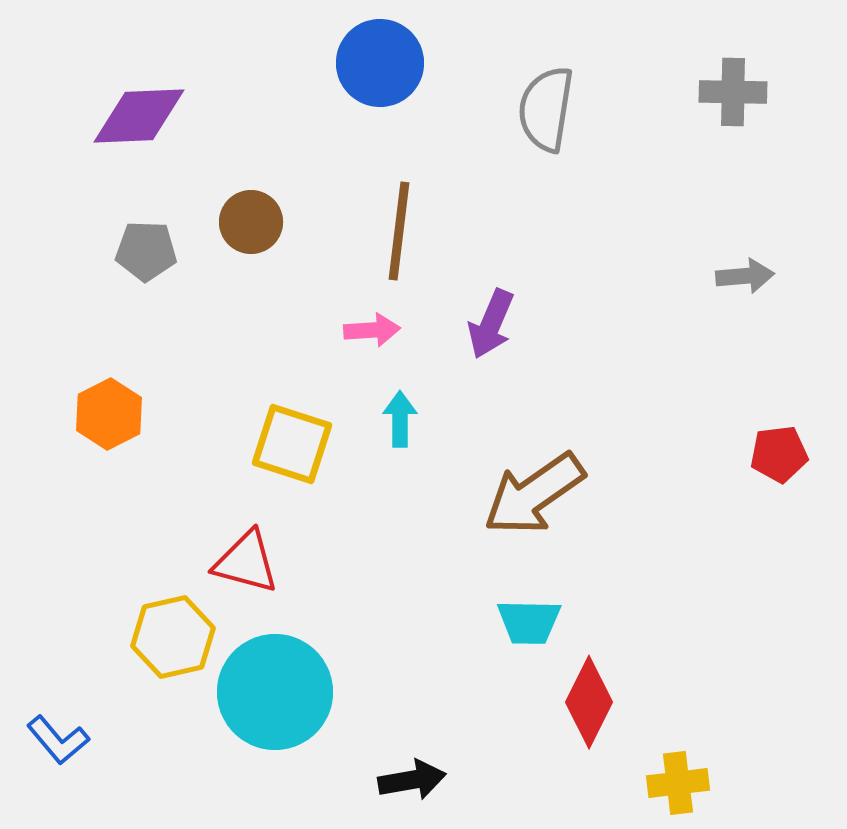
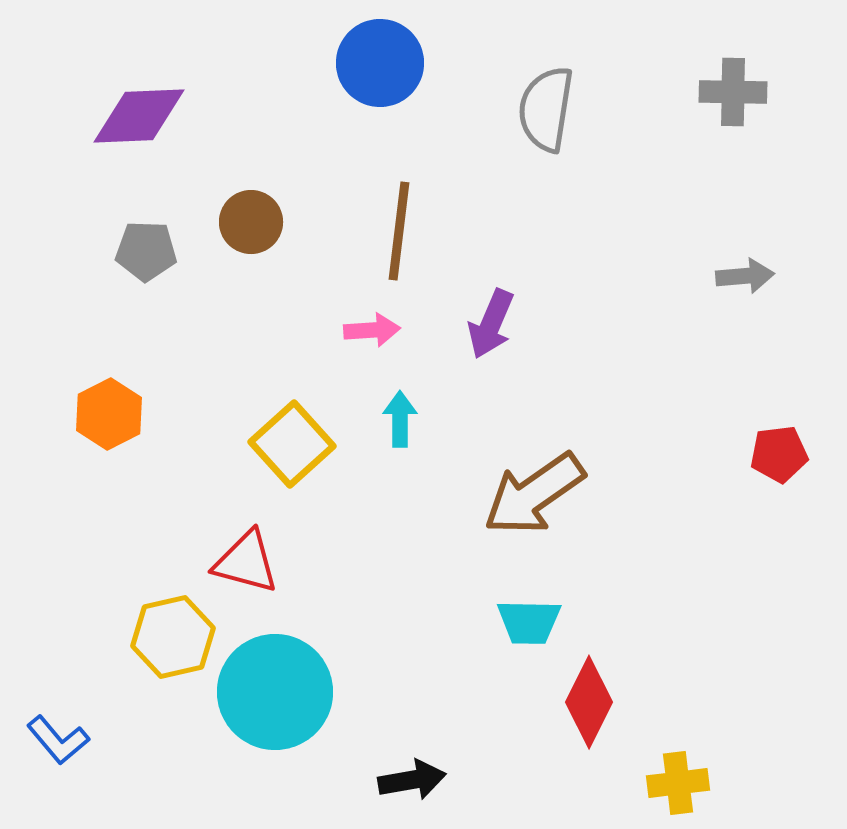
yellow square: rotated 30 degrees clockwise
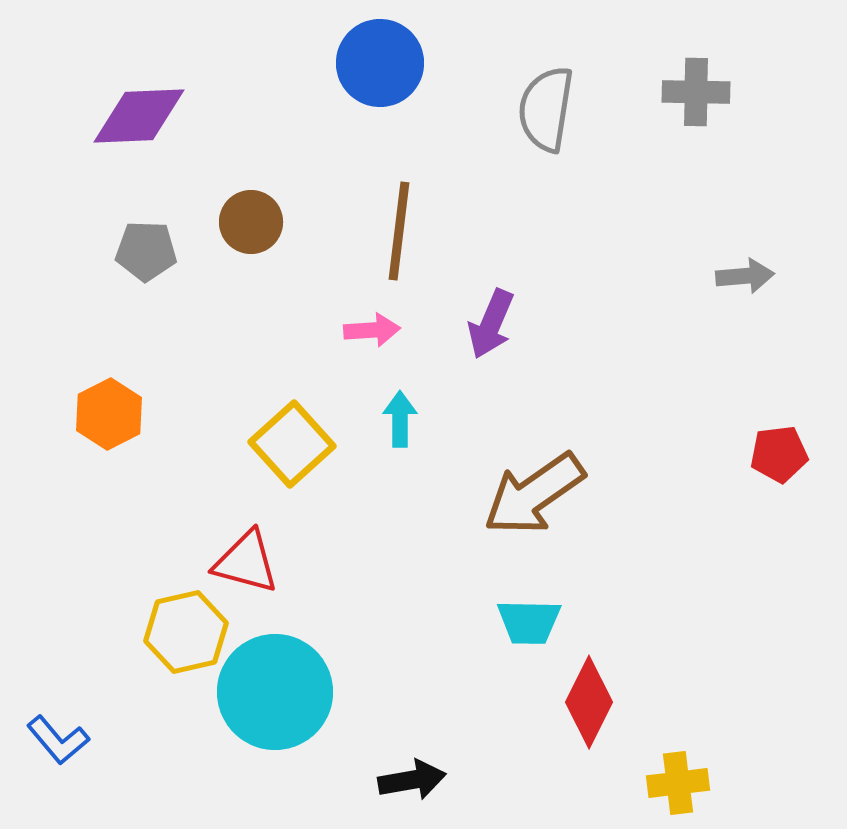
gray cross: moved 37 px left
yellow hexagon: moved 13 px right, 5 px up
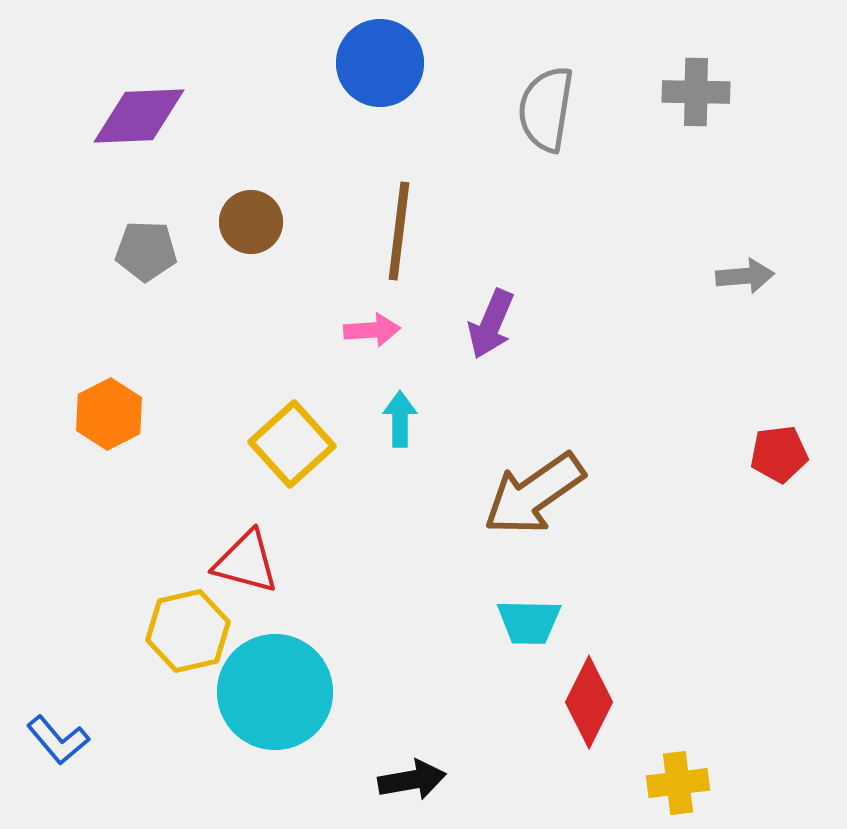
yellow hexagon: moved 2 px right, 1 px up
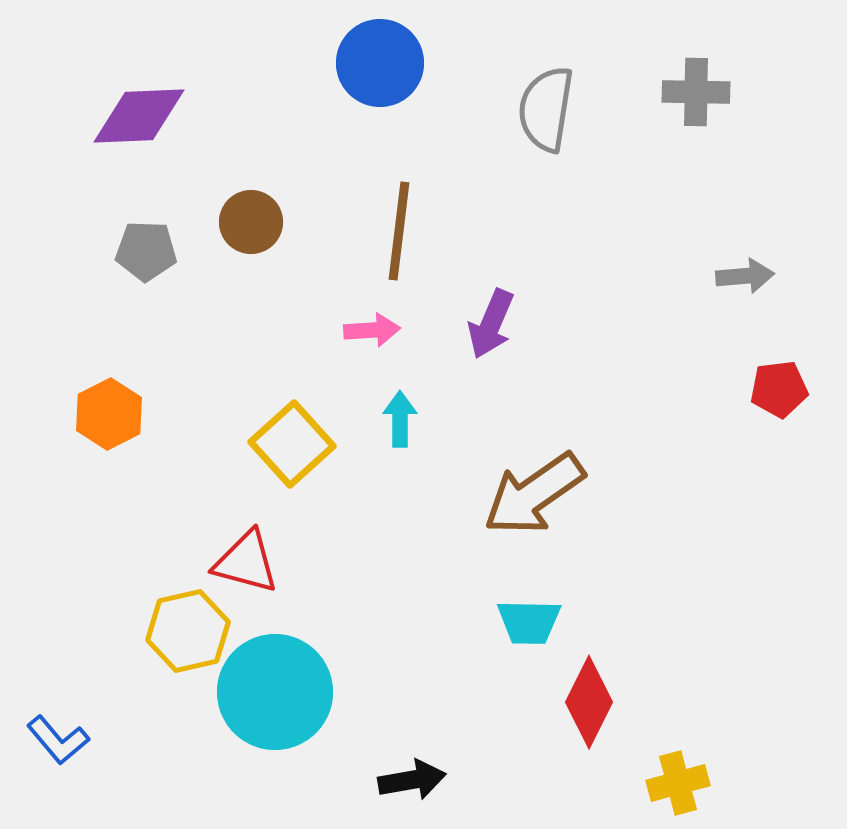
red pentagon: moved 65 px up
yellow cross: rotated 8 degrees counterclockwise
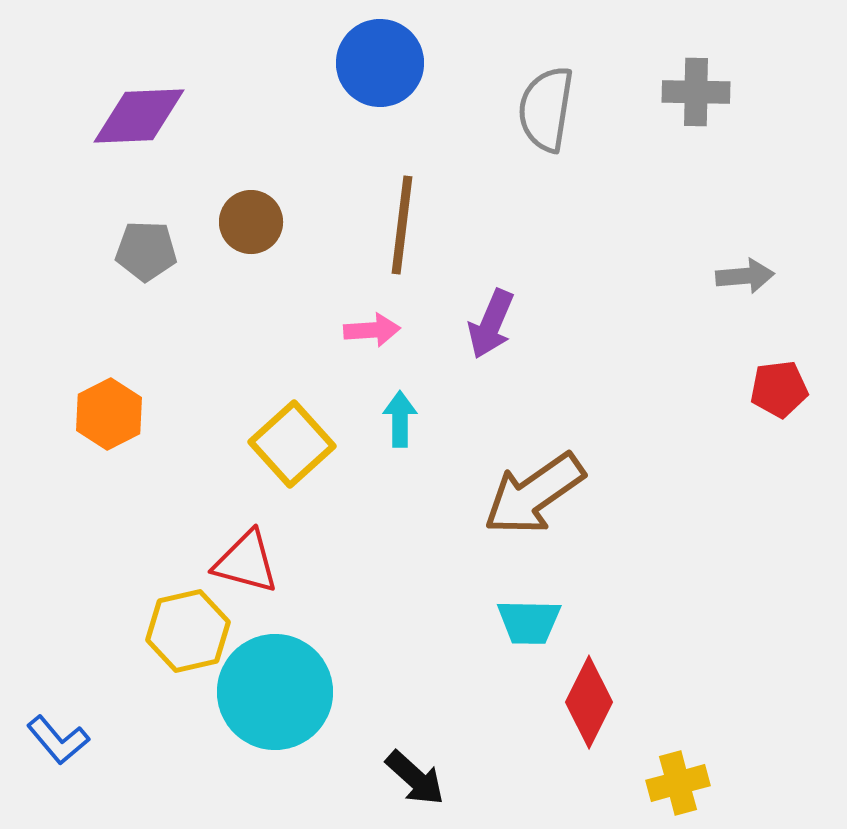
brown line: moved 3 px right, 6 px up
black arrow: moved 3 px right, 2 px up; rotated 52 degrees clockwise
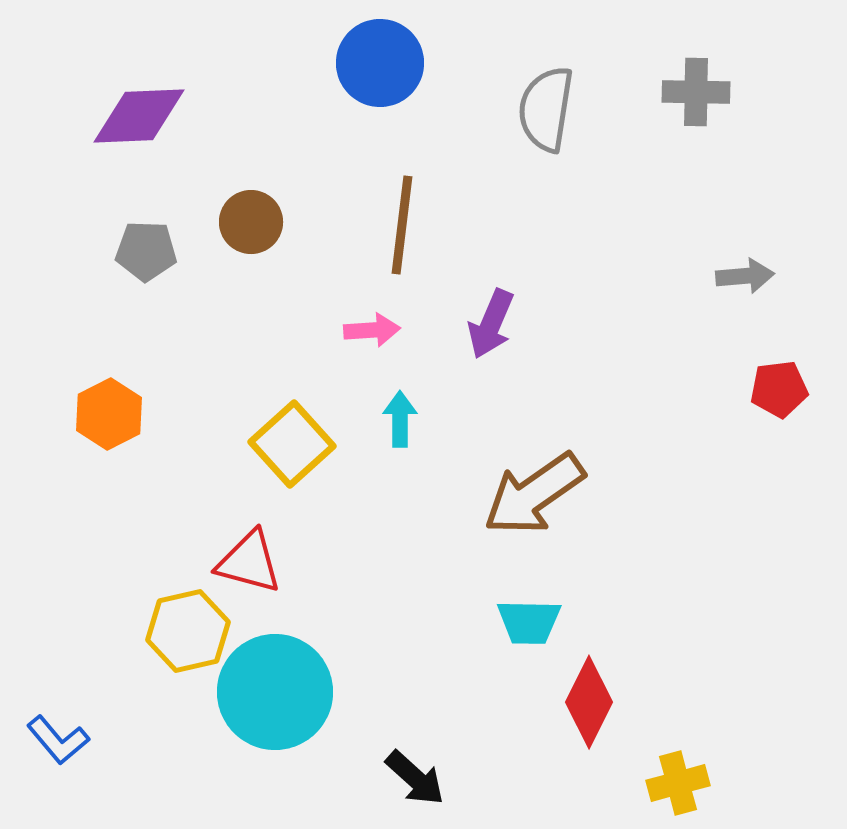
red triangle: moved 3 px right
